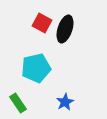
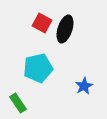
cyan pentagon: moved 2 px right
blue star: moved 19 px right, 16 px up
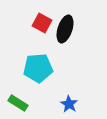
cyan pentagon: rotated 8 degrees clockwise
blue star: moved 15 px left, 18 px down; rotated 12 degrees counterclockwise
green rectangle: rotated 24 degrees counterclockwise
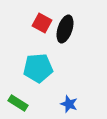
blue star: rotated 12 degrees counterclockwise
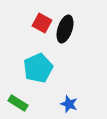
cyan pentagon: rotated 20 degrees counterclockwise
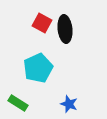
black ellipse: rotated 24 degrees counterclockwise
